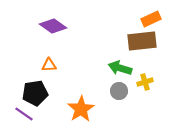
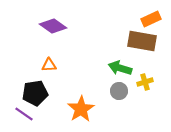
brown rectangle: rotated 16 degrees clockwise
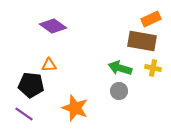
yellow cross: moved 8 px right, 14 px up; rotated 28 degrees clockwise
black pentagon: moved 4 px left, 8 px up; rotated 15 degrees clockwise
orange star: moved 6 px left, 1 px up; rotated 20 degrees counterclockwise
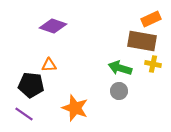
purple diamond: rotated 16 degrees counterclockwise
yellow cross: moved 4 px up
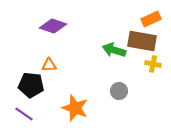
green arrow: moved 6 px left, 18 px up
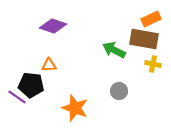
brown rectangle: moved 2 px right, 2 px up
green arrow: rotated 10 degrees clockwise
purple line: moved 7 px left, 17 px up
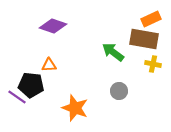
green arrow: moved 1 px left, 2 px down; rotated 10 degrees clockwise
